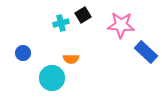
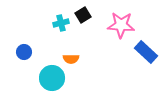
blue circle: moved 1 px right, 1 px up
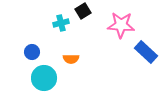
black square: moved 4 px up
blue circle: moved 8 px right
cyan circle: moved 8 px left
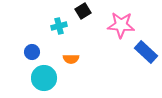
cyan cross: moved 2 px left, 3 px down
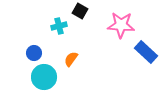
black square: moved 3 px left; rotated 28 degrees counterclockwise
blue circle: moved 2 px right, 1 px down
orange semicircle: rotated 126 degrees clockwise
cyan circle: moved 1 px up
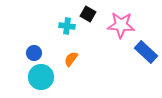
black square: moved 8 px right, 3 px down
cyan cross: moved 8 px right; rotated 21 degrees clockwise
cyan circle: moved 3 px left
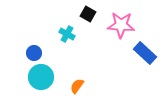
cyan cross: moved 8 px down; rotated 21 degrees clockwise
blue rectangle: moved 1 px left, 1 px down
orange semicircle: moved 6 px right, 27 px down
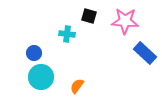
black square: moved 1 px right, 2 px down; rotated 14 degrees counterclockwise
pink star: moved 4 px right, 4 px up
cyan cross: rotated 21 degrees counterclockwise
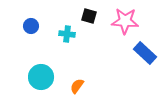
blue circle: moved 3 px left, 27 px up
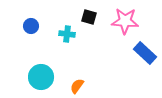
black square: moved 1 px down
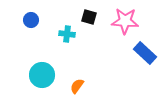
blue circle: moved 6 px up
cyan circle: moved 1 px right, 2 px up
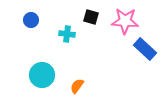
black square: moved 2 px right
blue rectangle: moved 4 px up
